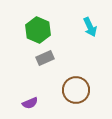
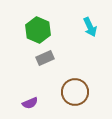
brown circle: moved 1 px left, 2 px down
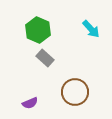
cyan arrow: moved 1 px right, 2 px down; rotated 18 degrees counterclockwise
gray rectangle: rotated 66 degrees clockwise
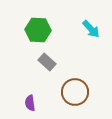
green hexagon: rotated 20 degrees counterclockwise
gray rectangle: moved 2 px right, 4 px down
purple semicircle: rotated 105 degrees clockwise
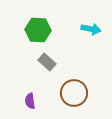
cyan arrow: rotated 36 degrees counterclockwise
brown circle: moved 1 px left, 1 px down
purple semicircle: moved 2 px up
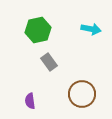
green hexagon: rotated 15 degrees counterclockwise
gray rectangle: moved 2 px right; rotated 12 degrees clockwise
brown circle: moved 8 px right, 1 px down
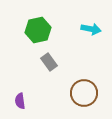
brown circle: moved 2 px right, 1 px up
purple semicircle: moved 10 px left
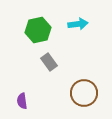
cyan arrow: moved 13 px left, 5 px up; rotated 18 degrees counterclockwise
purple semicircle: moved 2 px right
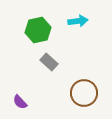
cyan arrow: moved 3 px up
gray rectangle: rotated 12 degrees counterclockwise
purple semicircle: moved 2 px left, 1 px down; rotated 35 degrees counterclockwise
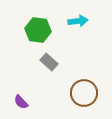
green hexagon: rotated 20 degrees clockwise
purple semicircle: moved 1 px right
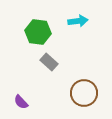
green hexagon: moved 2 px down
